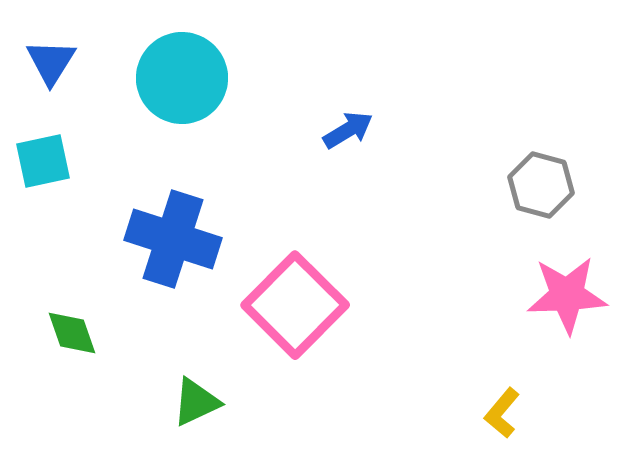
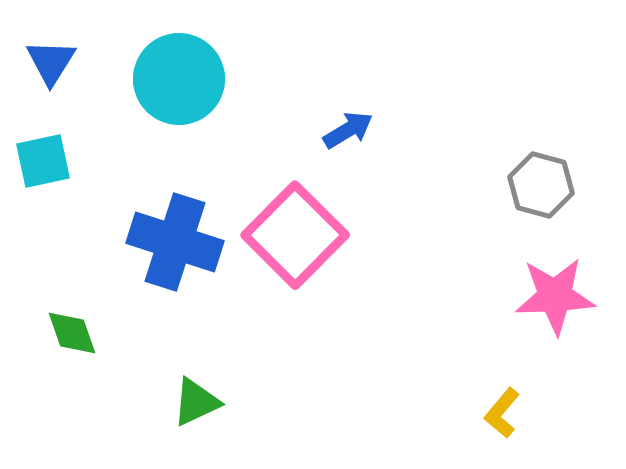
cyan circle: moved 3 px left, 1 px down
blue cross: moved 2 px right, 3 px down
pink star: moved 12 px left, 1 px down
pink square: moved 70 px up
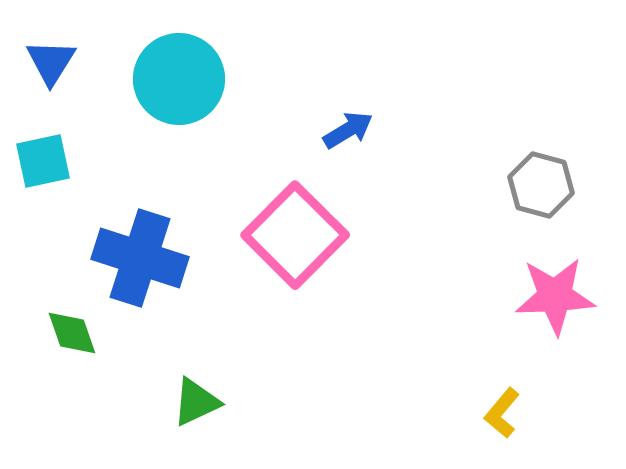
blue cross: moved 35 px left, 16 px down
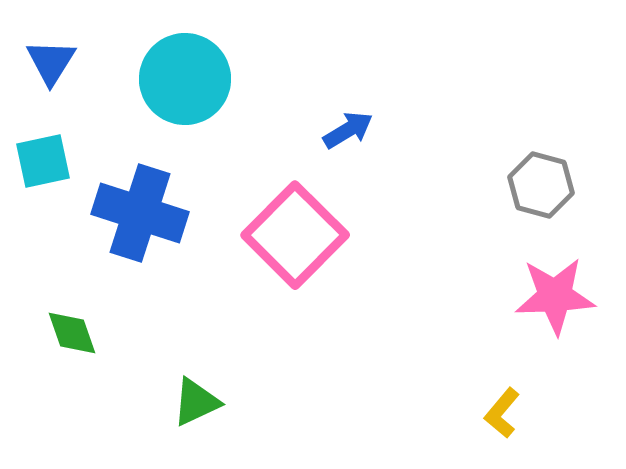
cyan circle: moved 6 px right
blue cross: moved 45 px up
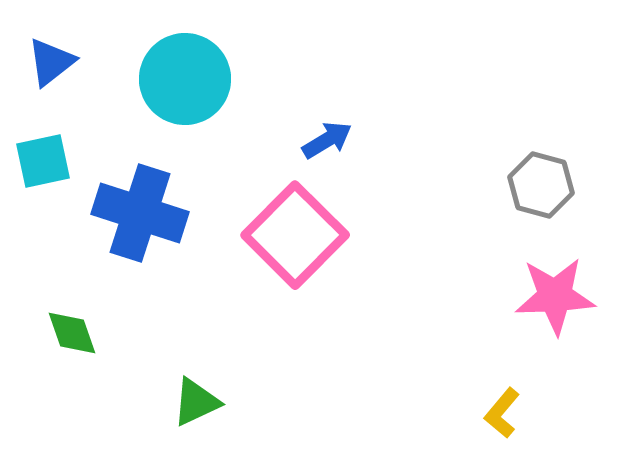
blue triangle: rotated 20 degrees clockwise
blue arrow: moved 21 px left, 10 px down
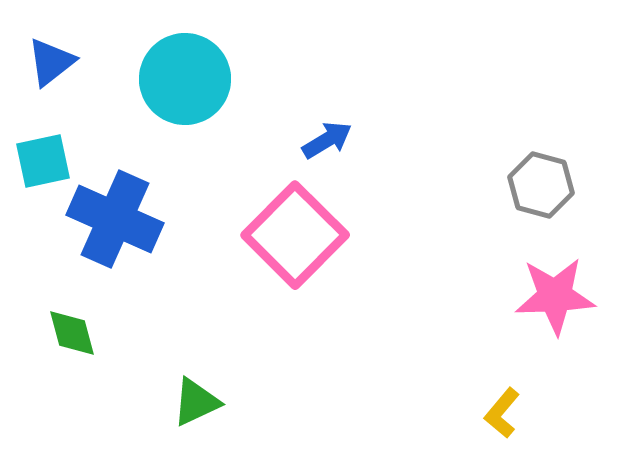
blue cross: moved 25 px left, 6 px down; rotated 6 degrees clockwise
green diamond: rotated 4 degrees clockwise
